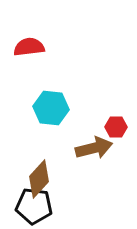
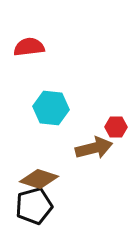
brown diamond: rotated 66 degrees clockwise
black pentagon: rotated 21 degrees counterclockwise
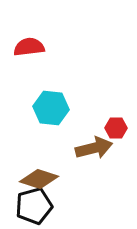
red hexagon: moved 1 px down
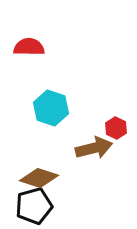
red semicircle: rotated 8 degrees clockwise
cyan hexagon: rotated 12 degrees clockwise
red hexagon: rotated 25 degrees clockwise
brown diamond: moved 1 px up
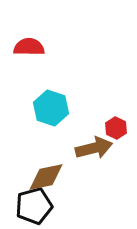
brown diamond: moved 7 px right, 1 px up; rotated 30 degrees counterclockwise
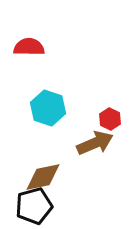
cyan hexagon: moved 3 px left
red hexagon: moved 6 px left, 9 px up
brown arrow: moved 1 px right, 5 px up; rotated 9 degrees counterclockwise
brown diamond: moved 3 px left
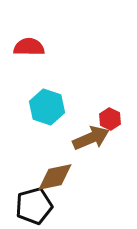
cyan hexagon: moved 1 px left, 1 px up
brown arrow: moved 4 px left, 5 px up
brown diamond: moved 12 px right
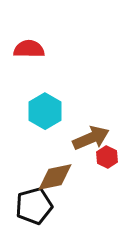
red semicircle: moved 2 px down
cyan hexagon: moved 2 px left, 4 px down; rotated 12 degrees clockwise
red hexagon: moved 3 px left, 38 px down
